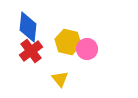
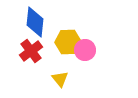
blue diamond: moved 7 px right, 5 px up
yellow hexagon: rotated 15 degrees counterclockwise
pink circle: moved 2 px left, 1 px down
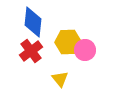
blue diamond: moved 2 px left
